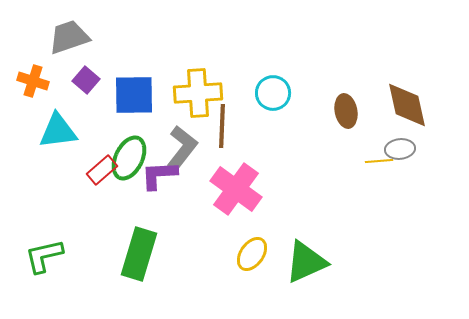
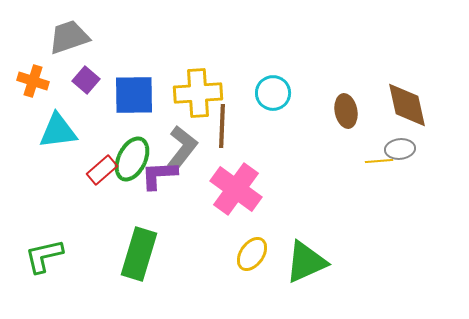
green ellipse: moved 3 px right, 1 px down
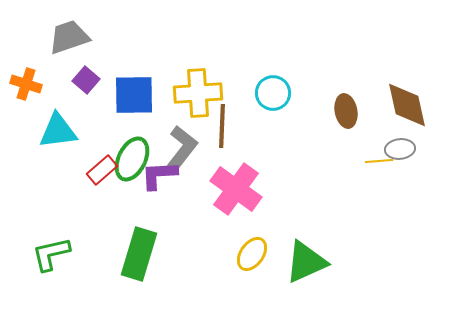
orange cross: moved 7 px left, 3 px down
green L-shape: moved 7 px right, 2 px up
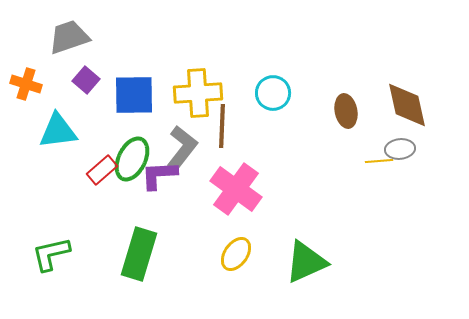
yellow ellipse: moved 16 px left
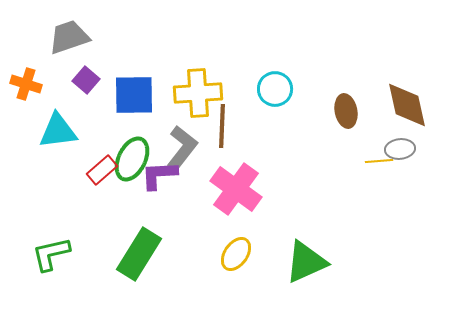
cyan circle: moved 2 px right, 4 px up
green rectangle: rotated 15 degrees clockwise
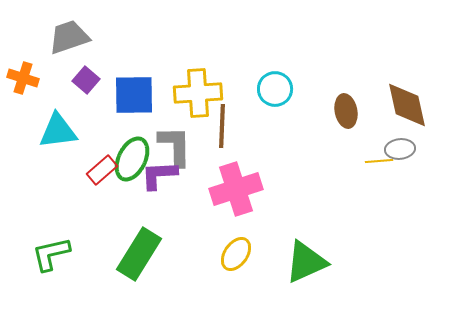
orange cross: moved 3 px left, 6 px up
gray L-shape: moved 7 px left, 2 px up; rotated 39 degrees counterclockwise
pink cross: rotated 36 degrees clockwise
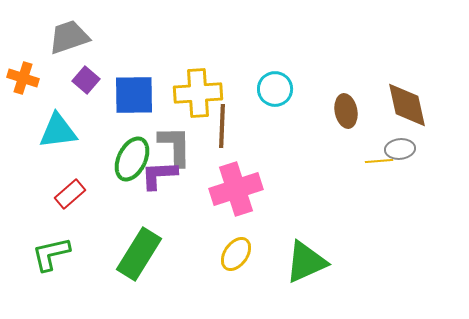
red rectangle: moved 32 px left, 24 px down
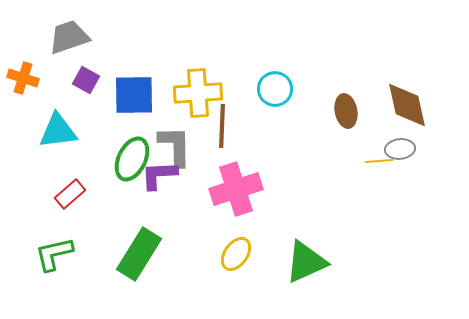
purple square: rotated 12 degrees counterclockwise
green L-shape: moved 3 px right
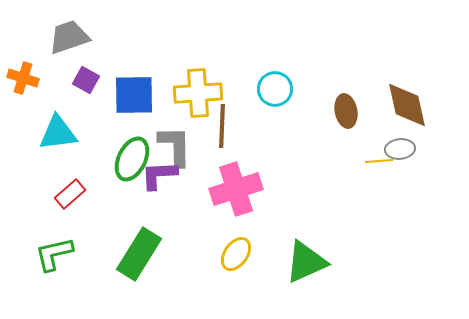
cyan triangle: moved 2 px down
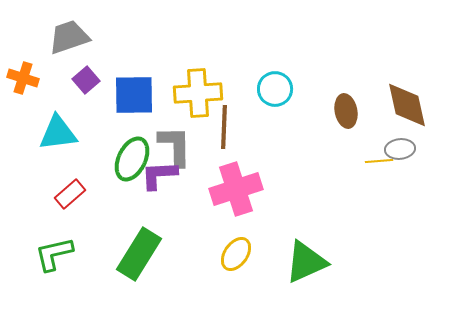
purple square: rotated 20 degrees clockwise
brown line: moved 2 px right, 1 px down
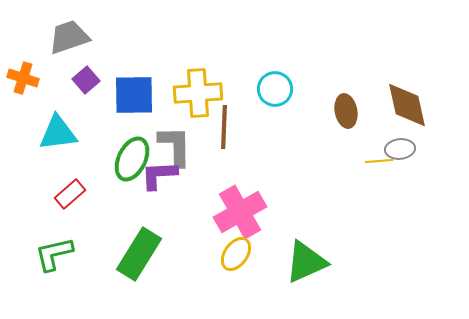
pink cross: moved 4 px right, 23 px down; rotated 12 degrees counterclockwise
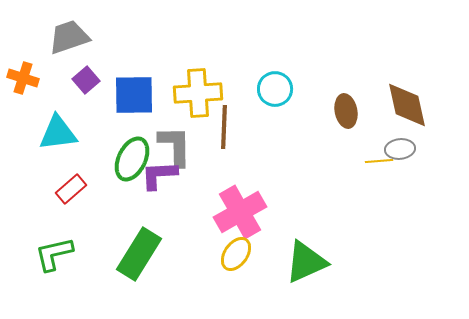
red rectangle: moved 1 px right, 5 px up
